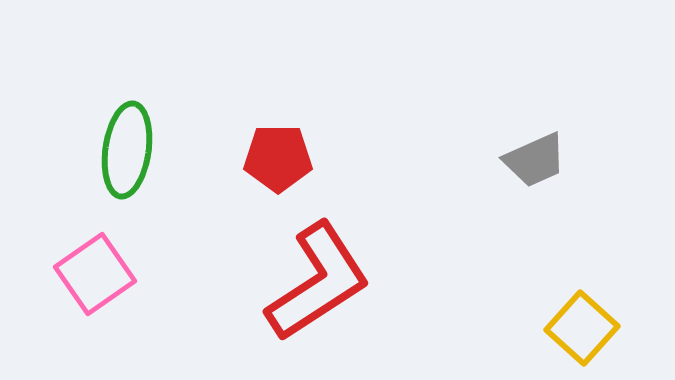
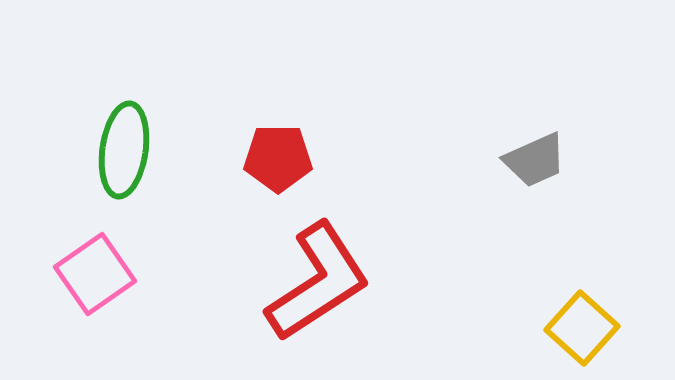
green ellipse: moved 3 px left
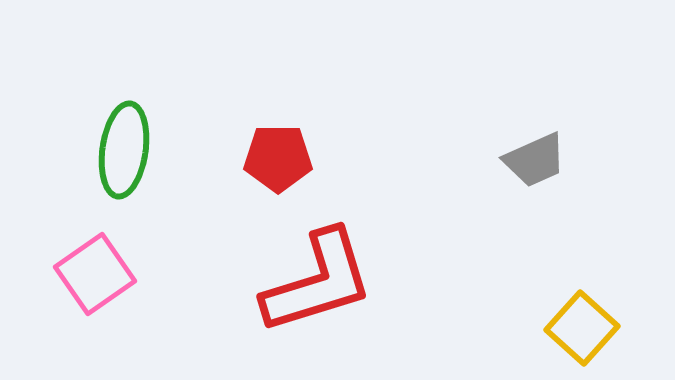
red L-shape: rotated 16 degrees clockwise
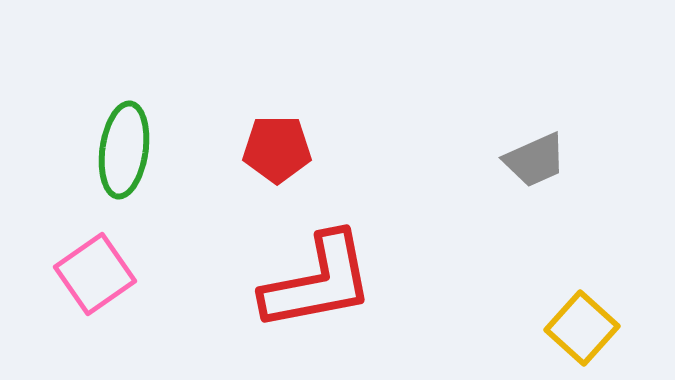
red pentagon: moved 1 px left, 9 px up
red L-shape: rotated 6 degrees clockwise
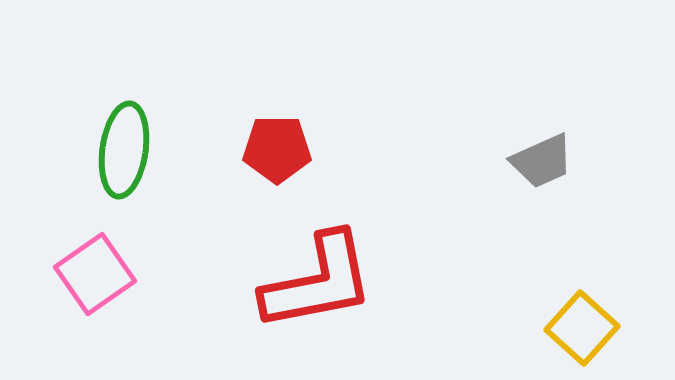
gray trapezoid: moved 7 px right, 1 px down
